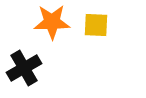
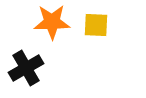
black cross: moved 2 px right
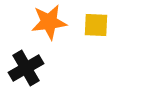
orange star: moved 3 px left; rotated 6 degrees counterclockwise
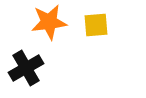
yellow square: rotated 8 degrees counterclockwise
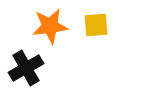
orange star: moved 1 px right, 4 px down
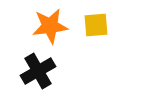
black cross: moved 12 px right, 3 px down
